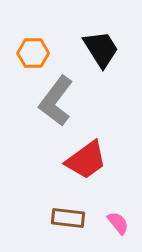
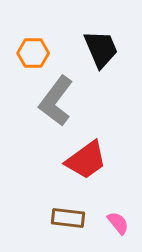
black trapezoid: rotated 9 degrees clockwise
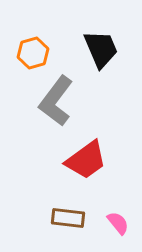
orange hexagon: rotated 16 degrees counterclockwise
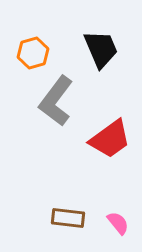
red trapezoid: moved 24 px right, 21 px up
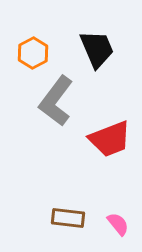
black trapezoid: moved 4 px left
orange hexagon: rotated 12 degrees counterclockwise
red trapezoid: rotated 15 degrees clockwise
pink semicircle: moved 1 px down
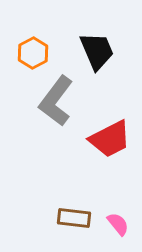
black trapezoid: moved 2 px down
red trapezoid: rotated 6 degrees counterclockwise
brown rectangle: moved 6 px right
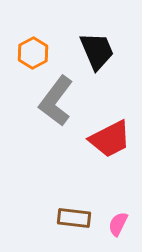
pink semicircle: rotated 115 degrees counterclockwise
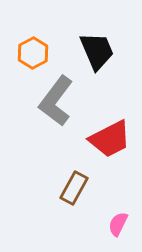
brown rectangle: moved 30 px up; rotated 68 degrees counterclockwise
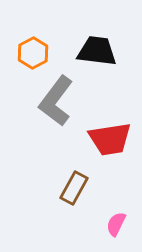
black trapezoid: rotated 60 degrees counterclockwise
red trapezoid: rotated 18 degrees clockwise
pink semicircle: moved 2 px left
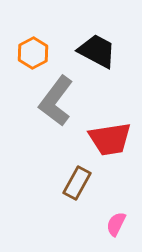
black trapezoid: rotated 21 degrees clockwise
brown rectangle: moved 3 px right, 5 px up
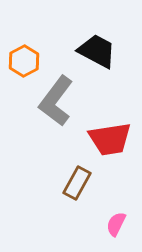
orange hexagon: moved 9 px left, 8 px down
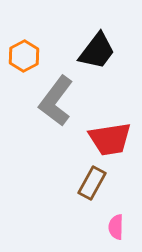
black trapezoid: rotated 99 degrees clockwise
orange hexagon: moved 5 px up
brown rectangle: moved 15 px right
pink semicircle: moved 3 px down; rotated 25 degrees counterclockwise
